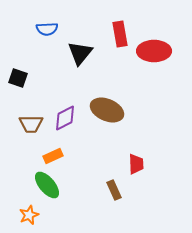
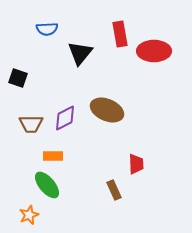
orange rectangle: rotated 24 degrees clockwise
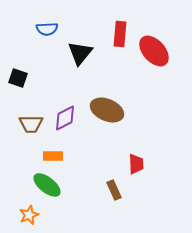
red rectangle: rotated 15 degrees clockwise
red ellipse: rotated 48 degrees clockwise
green ellipse: rotated 12 degrees counterclockwise
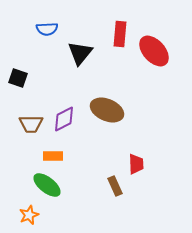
purple diamond: moved 1 px left, 1 px down
brown rectangle: moved 1 px right, 4 px up
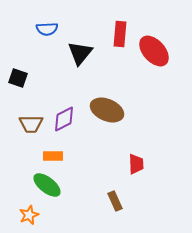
brown rectangle: moved 15 px down
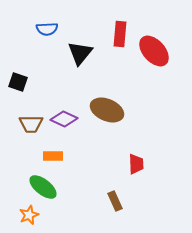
black square: moved 4 px down
purple diamond: rotated 52 degrees clockwise
green ellipse: moved 4 px left, 2 px down
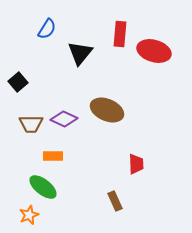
blue semicircle: rotated 55 degrees counterclockwise
red ellipse: rotated 32 degrees counterclockwise
black square: rotated 30 degrees clockwise
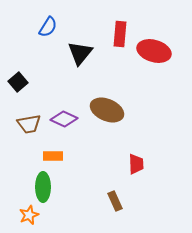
blue semicircle: moved 1 px right, 2 px up
brown trapezoid: moved 2 px left; rotated 10 degrees counterclockwise
green ellipse: rotated 52 degrees clockwise
